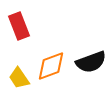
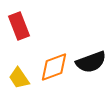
orange diamond: moved 3 px right, 1 px down
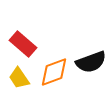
red rectangle: moved 4 px right, 18 px down; rotated 28 degrees counterclockwise
orange diamond: moved 5 px down
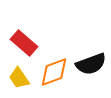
red rectangle: moved 1 px right, 1 px up
black semicircle: moved 2 px down
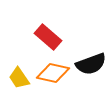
red rectangle: moved 24 px right, 6 px up
orange diamond: moved 1 px left, 1 px down; rotated 32 degrees clockwise
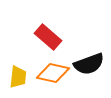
black semicircle: moved 2 px left
yellow trapezoid: moved 1 px left, 1 px up; rotated 140 degrees counterclockwise
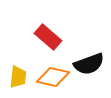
orange diamond: moved 4 px down
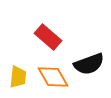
orange diamond: rotated 48 degrees clockwise
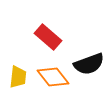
orange diamond: rotated 8 degrees counterclockwise
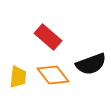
black semicircle: moved 2 px right
orange diamond: moved 2 px up
